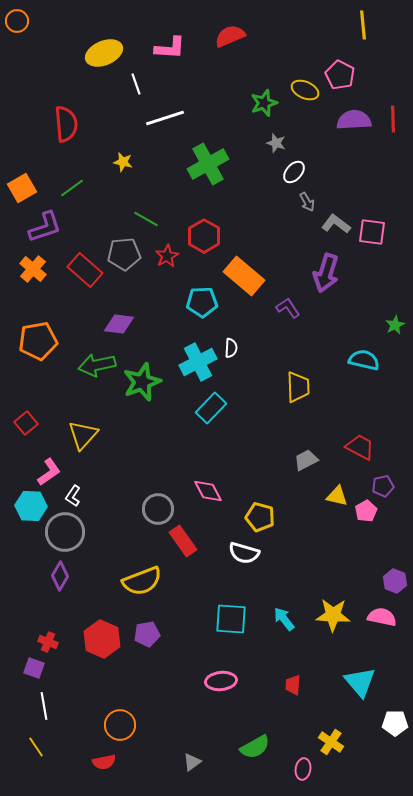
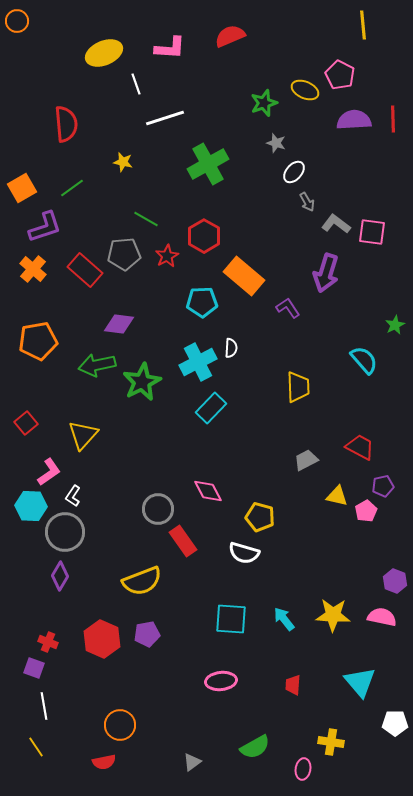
cyan semicircle at (364, 360): rotated 36 degrees clockwise
green star at (142, 382): rotated 6 degrees counterclockwise
yellow cross at (331, 742): rotated 25 degrees counterclockwise
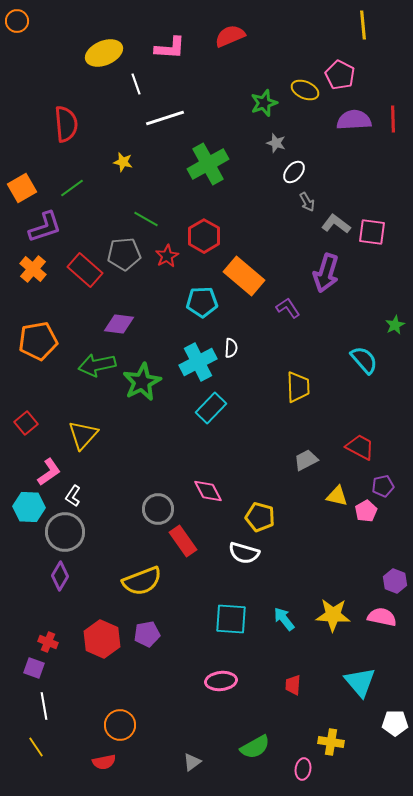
cyan hexagon at (31, 506): moved 2 px left, 1 px down
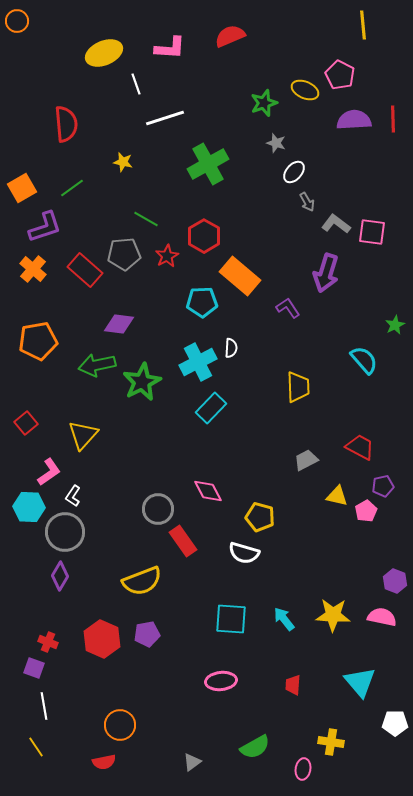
orange rectangle at (244, 276): moved 4 px left
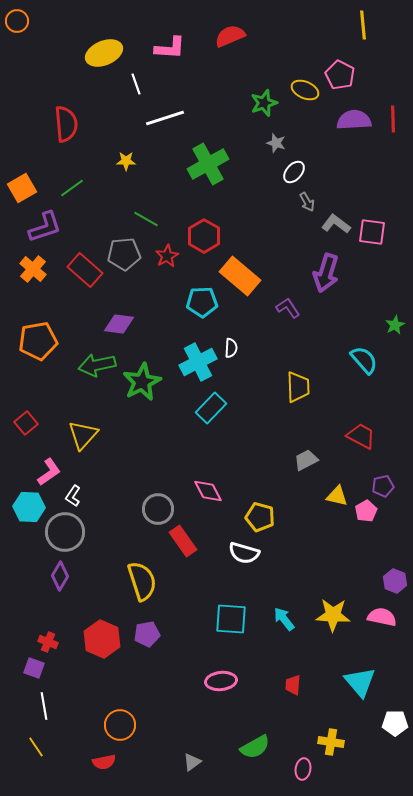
yellow star at (123, 162): moved 3 px right, 1 px up; rotated 12 degrees counterclockwise
red trapezoid at (360, 447): moved 1 px right, 11 px up
yellow semicircle at (142, 581): rotated 87 degrees counterclockwise
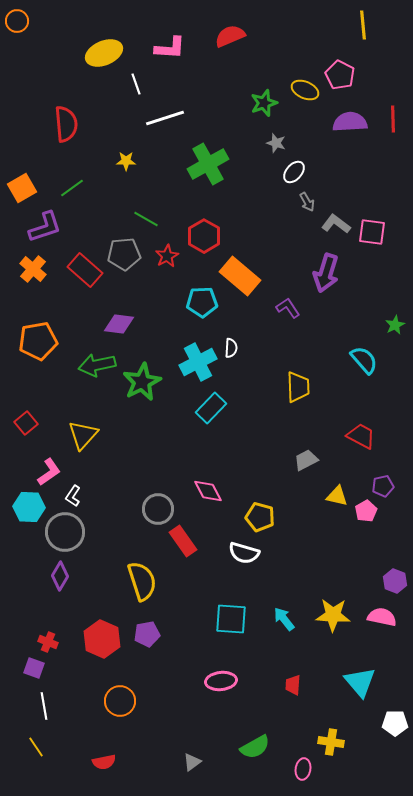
purple semicircle at (354, 120): moved 4 px left, 2 px down
orange circle at (120, 725): moved 24 px up
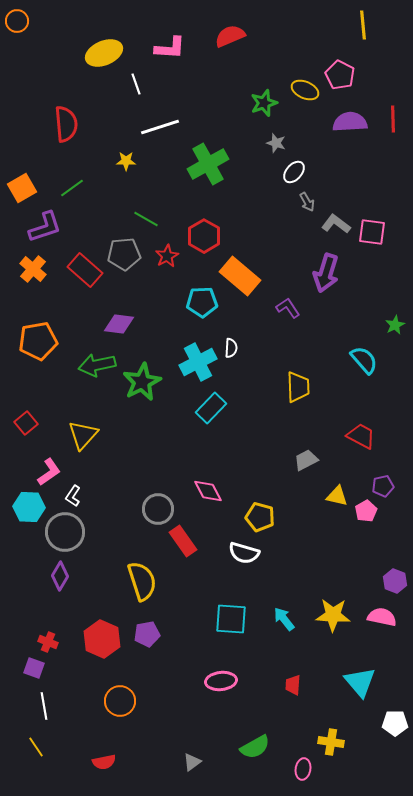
white line at (165, 118): moved 5 px left, 9 px down
